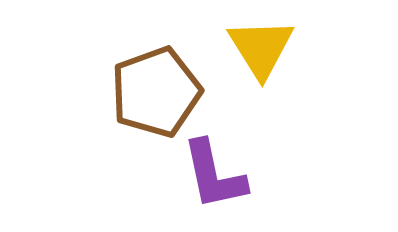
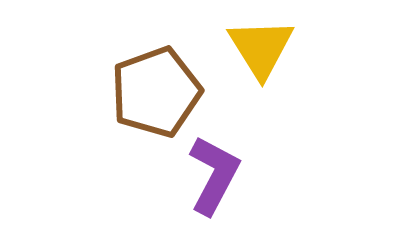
purple L-shape: rotated 140 degrees counterclockwise
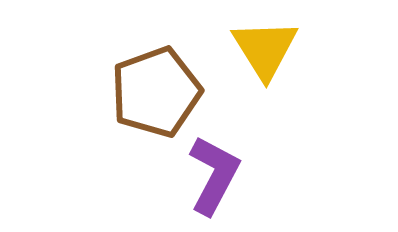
yellow triangle: moved 4 px right, 1 px down
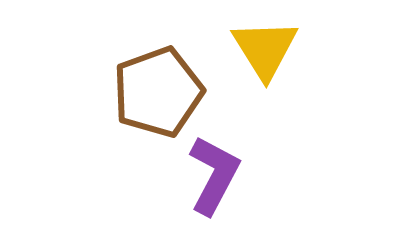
brown pentagon: moved 2 px right
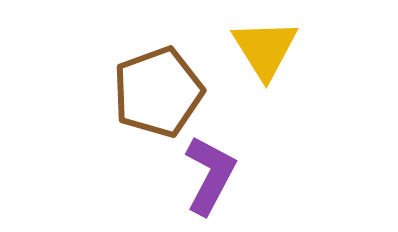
purple L-shape: moved 4 px left
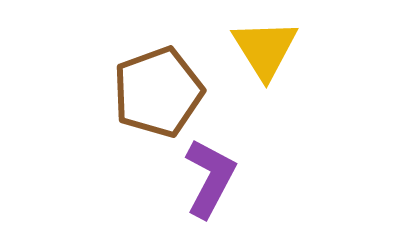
purple L-shape: moved 3 px down
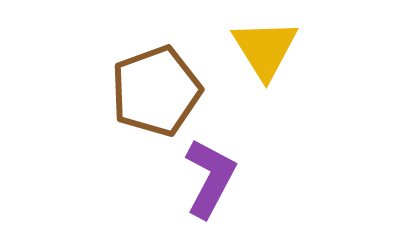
brown pentagon: moved 2 px left, 1 px up
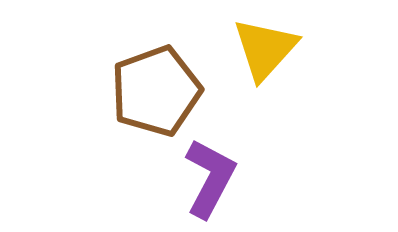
yellow triangle: rotated 14 degrees clockwise
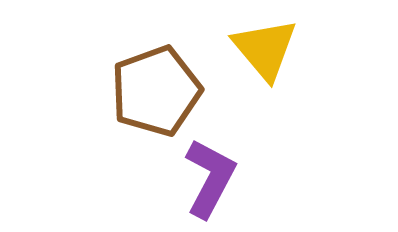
yellow triangle: rotated 22 degrees counterclockwise
